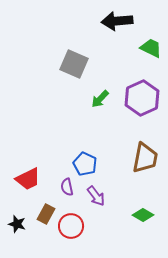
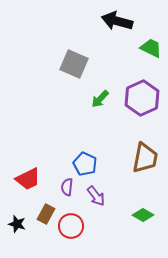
black arrow: rotated 20 degrees clockwise
purple semicircle: rotated 18 degrees clockwise
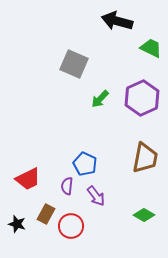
purple semicircle: moved 1 px up
green diamond: moved 1 px right
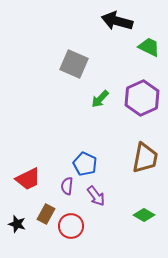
green trapezoid: moved 2 px left, 1 px up
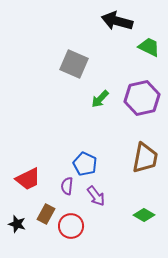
purple hexagon: rotated 12 degrees clockwise
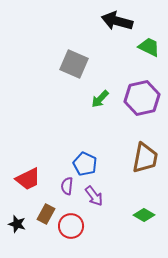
purple arrow: moved 2 px left
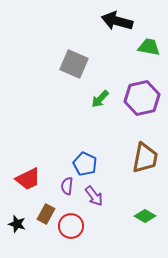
green trapezoid: rotated 15 degrees counterclockwise
green diamond: moved 1 px right, 1 px down
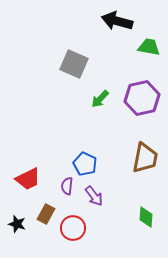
green diamond: moved 1 px right, 1 px down; rotated 65 degrees clockwise
red circle: moved 2 px right, 2 px down
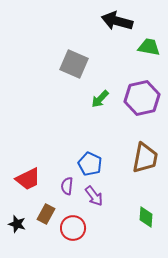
blue pentagon: moved 5 px right
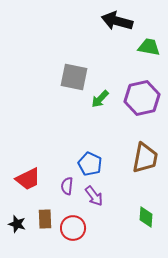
gray square: moved 13 px down; rotated 12 degrees counterclockwise
brown rectangle: moved 1 px left, 5 px down; rotated 30 degrees counterclockwise
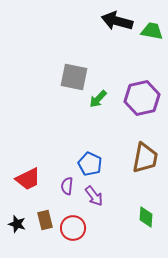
green trapezoid: moved 3 px right, 16 px up
green arrow: moved 2 px left
brown rectangle: moved 1 px down; rotated 12 degrees counterclockwise
